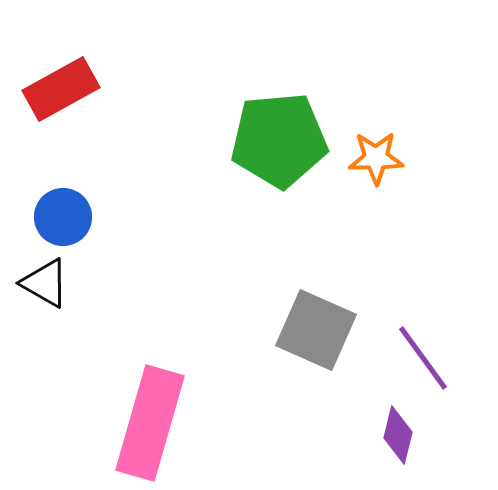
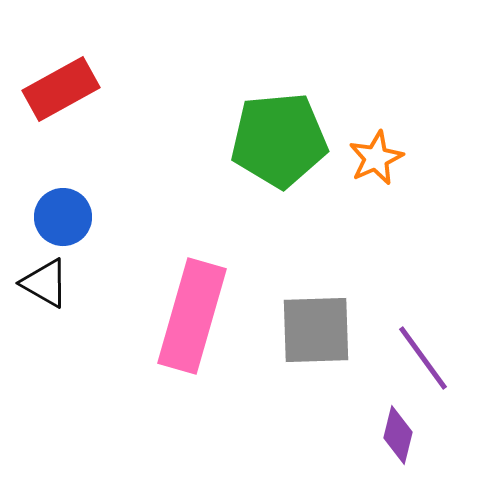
orange star: rotated 24 degrees counterclockwise
gray square: rotated 26 degrees counterclockwise
pink rectangle: moved 42 px right, 107 px up
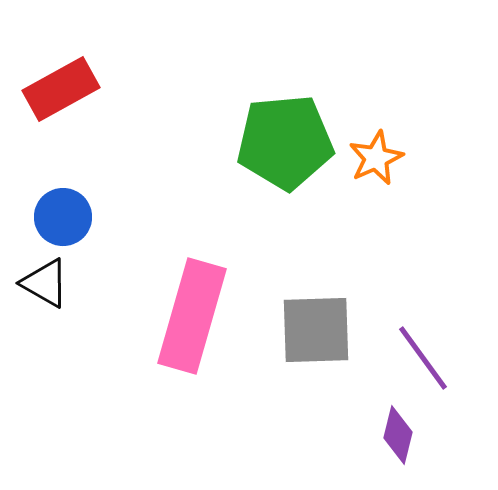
green pentagon: moved 6 px right, 2 px down
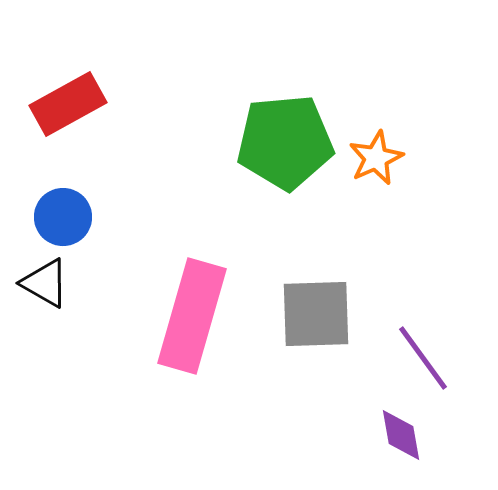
red rectangle: moved 7 px right, 15 px down
gray square: moved 16 px up
purple diamond: moved 3 px right; rotated 24 degrees counterclockwise
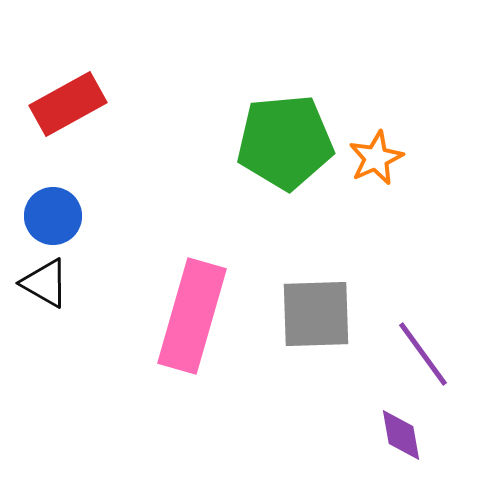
blue circle: moved 10 px left, 1 px up
purple line: moved 4 px up
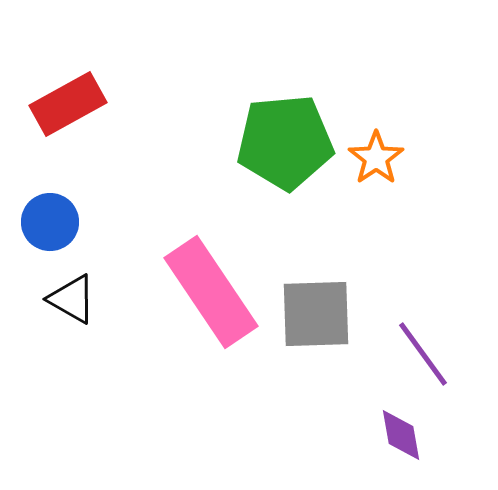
orange star: rotated 10 degrees counterclockwise
blue circle: moved 3 px left, 6 px down
black triangle: moved 27 px right, 16 px down
pink rectangle: moved 19 px right, 24 px up; rotated 50 degrees counterclockwise
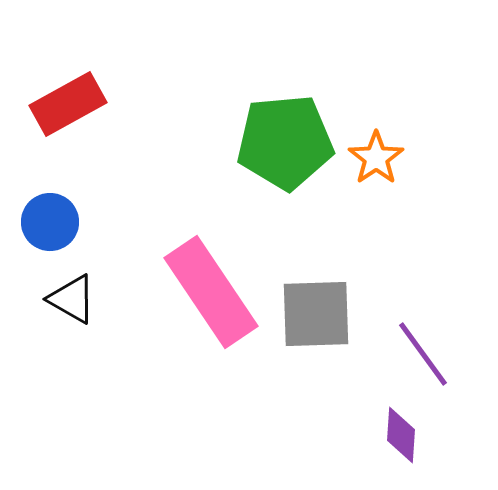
purple diamond: rotated 14 degrees clockwise
